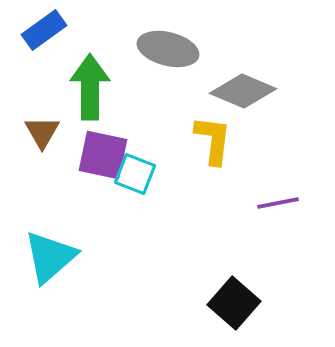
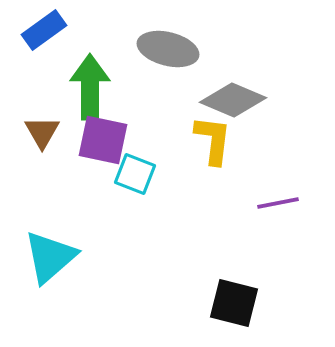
gray diamond: moved 10 px left, 9 px down
purple square: moved 15 px up
black square: rotated 27 degrees counterclockwise
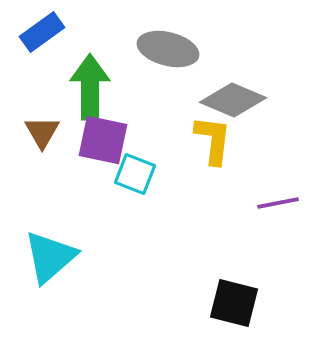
blue rectangle: moved 2 px left, 2 px down
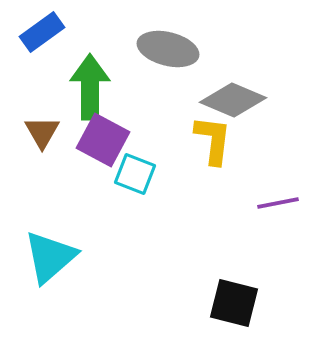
purple square: rotated 16 degrees clockwise
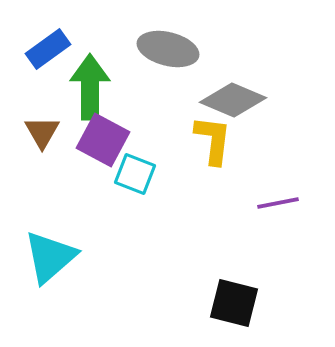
blue rectangle: moved 6 px right, 17 px down
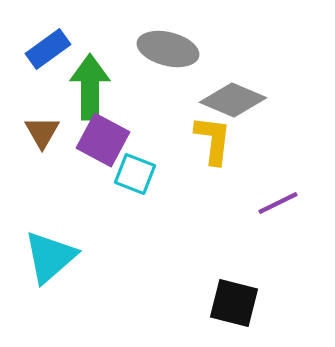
purple line: rotated 15 degrees counterclockwise
